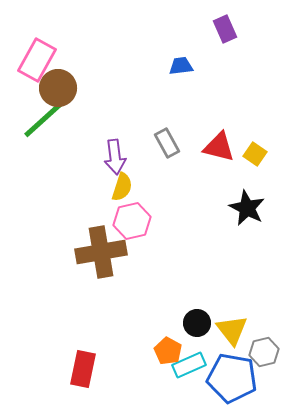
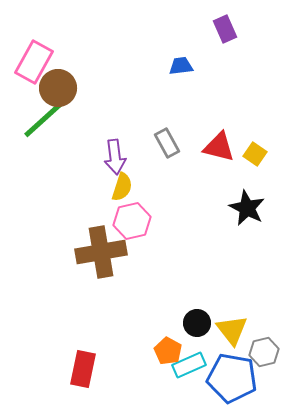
pink rectangle: moved 3 px left, 2 px down
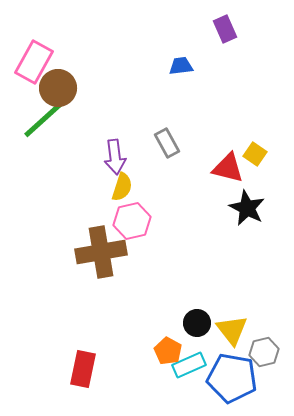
red triangle: moved 9 px right, 21 px down
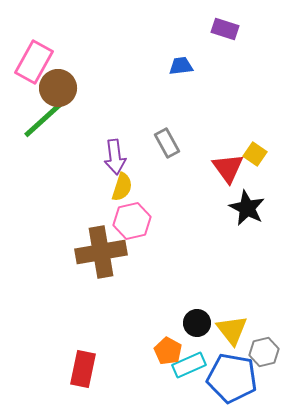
purple rectangle: rotated 48 degrees counterclockwise
red triangle: rotated 40 degrees clockwise
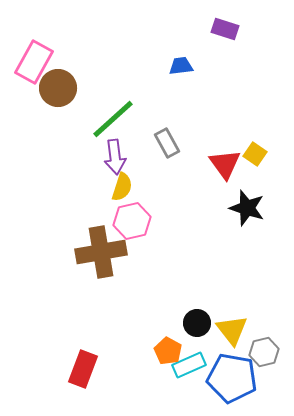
green line: moved 69 px right
red triangle: moved 3 px left, 4 px up
black star: rotated 9 degrees counterclockwise
red rectangle: rotated 9 degrees clockwise
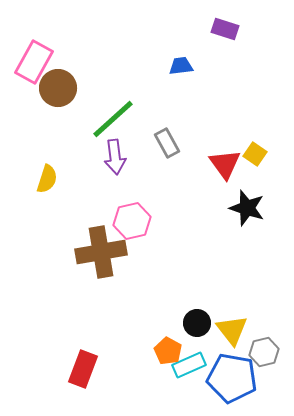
yellow semicircle: moved 75 px left, 8 px up
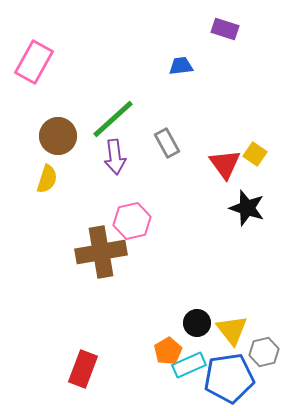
brown circle: moved 48 px down
orange pentagon: rotated 12 degrees clockwise
blue pentagon: moved 3 px left; rotated 18 degrees counterclockwise
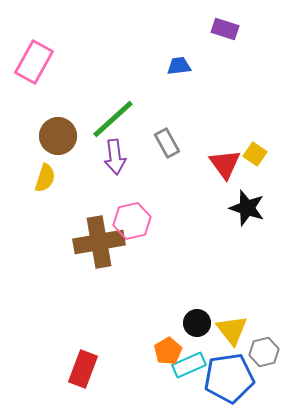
blue trapezoid: moved 2 px left
yellow semicircle: moved 2 px left, 1 px up
brown cross: moved 2 px left, 10 px up
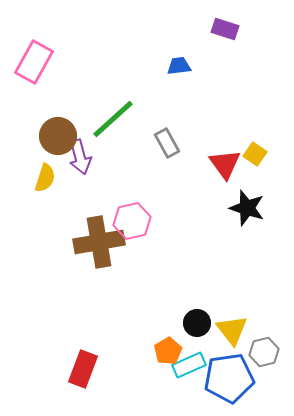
purple arrow: moved 35 px left; rotated 8 degrees counterclockwise
